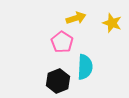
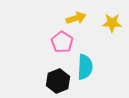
yellow star: rotated 18 degrees counterclockwise
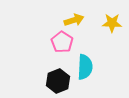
yellow arrow: moved 2 px left, 2 px down
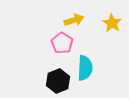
yellow star: rotated 30 degrees clockwise
pink pentagon: moved 1 px down
cyan semicircle: moved 1 px down
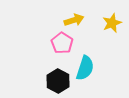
yellow star: rotated 18 degrees clockwise
cyan semicircle: rotated 15 degrees clockwise
black hexagon: rotated 10 degrees counterclockwise
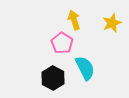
yellow arrow: rotated 90 degrees counterclockwise
cyan semicircle: rotated 45 degrees counterclockwise
black hexagon: moved 5 px left, 3 px up
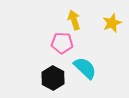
pink pentagon: rotated 30 degrees counterclockwise
cyan semicircle: rotated 20 degrees counterclockwise
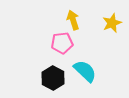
yellow arrow: moved 1 px left
pink pentagon: rotated 10 degrees counterclockwise
cyan semicircle: moved 3 px down
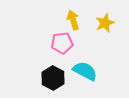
yellow star: moved 7 px left
cyan semicircle: rotated 15 degrees counterclockwise
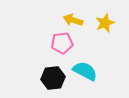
yellow arrow: rotated 54 degrees counterclockwise
black hexagon: rotated 25 degrees clockwise
